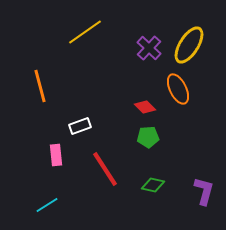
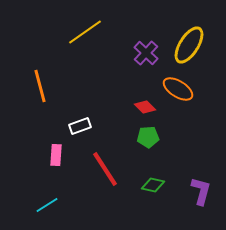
purple cross: moved 3 px left, 5 px down
orange ellipse: rotated 32 degrees counterclockwise
pink rectangle: rotated 10 degrees clockwise
purple L-shape: moved 3 px left
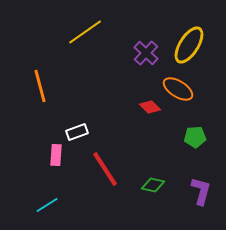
red diamond: moved 5 px right
white rectangle: moved 3 px left, 6 px down
green pentagon: moved 47 px right
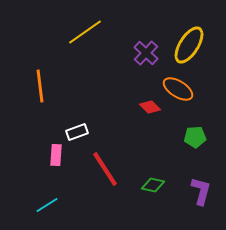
orange line: rotated 8 degrees clockwise
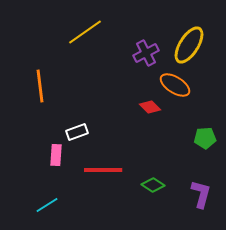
purple cross: rotated 20 degrees clockwise
orange ellipse: moved 3 px left, 4 px up
green pentagon: moved 10 px right, 1 px down
red line: moved 2 px left, 1 px down; rotated 57 degrees counterclockwise
green diamond: rotated 20 degrees clockwise
purple L-shape: moved 3 px down
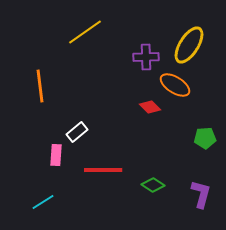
purple cross: moved 4 px down; rotated 25 degrees clockwise
white rectangle: rotated 20 degrees counterclockwise
cyan line: moved 4 px left, 3 px up
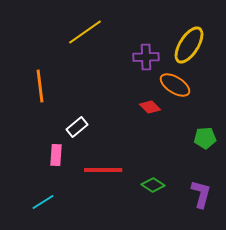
white rectangle: moved 5 px up
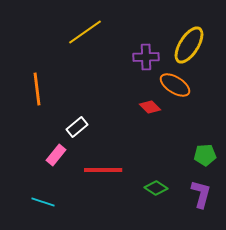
orange line: moved 3 px left, 3 px down
green pentagon: moved 17 px down
pink rectangle: rotated 35 degrees clockwise
green diamond: moved 3 px right, 3 px down
cyan line: rotated 50 degrees clockwise
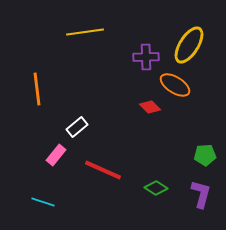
yellow line: rotated 27 degrees clockwise
red line: rotated 24 degrees clockwise
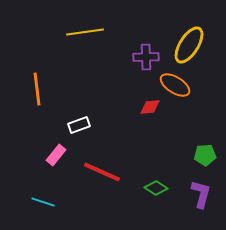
red diamond: rotated 50 degrees counterclockwise
white rectangle: moved 2 px right, 2 px up; rotated 20 degrees clockwise
red line: moved 1 px left, 2 px down
